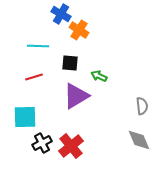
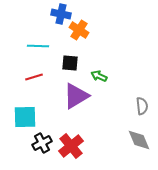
blue cross: rotated 18 degrees counterclockwise
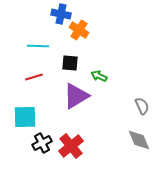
gray semicircle: rotated 18 degrees counterclockwise
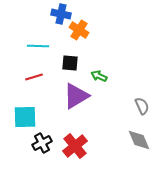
red cross: moved 4 px right
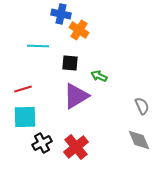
red line: moved 11 px left, 12 px down
red cross: moved 1 px right, 1 px down
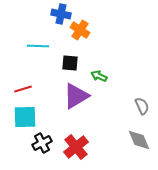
orange cross: moved 1 px right
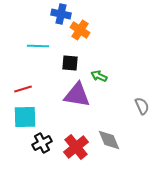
purple triangle: moved 1 px right, 1 px up; rotated 40 degrees clockwise
gray diamond: moved 30 px left
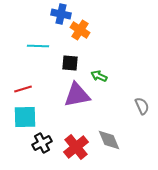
purple triangle: rotated 20 degrees counterclockwise
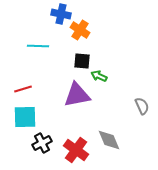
black square: moved 12 px right, 2 px up
red cross: moved 3 px down; rotated 15 degrees counterclockwise
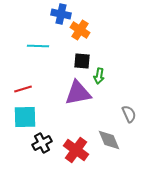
green arrow: rotated 105 degrees counterclockwise
purple triangle: moved 1 px right, 2 px up
gray semicircle: moved 13 px left, 8 px down
